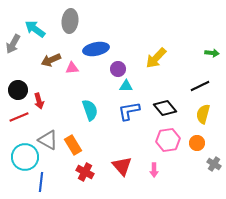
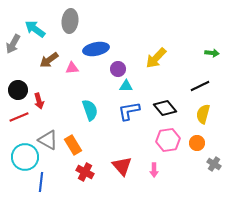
brown arrow: moved 2 px left; rotated 12 degrees counterclockwise
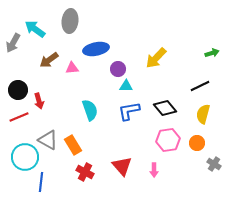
gray arrow: moved 1 px up
green arrow: rotated 24 degrees counterclockwise
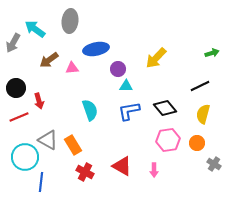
black circle: moved 2 px left, 2 px up
red triangle: rotated 20 degrees counterclockwise
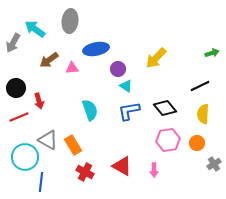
cyan triangle: rotated 32 degrees clockwise
yellow semicircle: rotated 12 degrees counterclockwise
gray cross: rotated 24 degrees clockwise
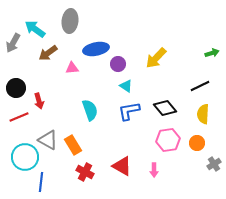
brown arrow: moved 1 px left, 7 px up
purple circle: moved 5 px up
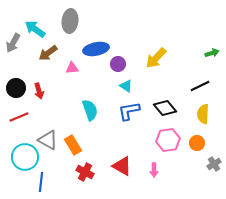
red arrow: moved 10 px up
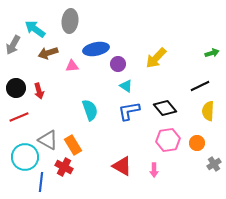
gray arrow: moved 2 px down
brown arrow: rotated 18 degrees clockwise
pink triangle: moved 2 px up
yellow semicircle: moved 5 px right, 3 px up
red cross: moved 21 px left, 5 px up
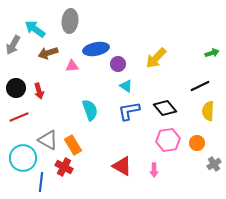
cyan circle: moved 2 px left, 1 px down
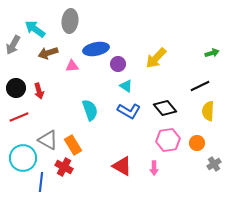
blue L-shape: rotated 140 degrees counterclockwise
pink arrow: moved 2 px up
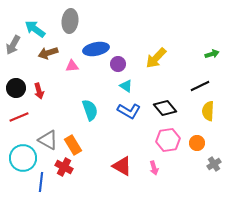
green arrow: moved 1 px down
pink arrow: rotated 16 degrees counterclockwise
